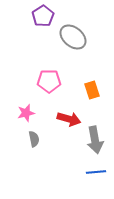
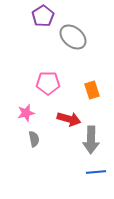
pink pentagon: moved 1 px left, 2 px down
gray arrow: moved 4 px left; rotated 12 degrees clockwise
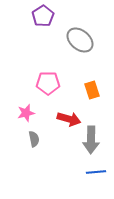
gray ellipse: moved 7 px right, 3 px down
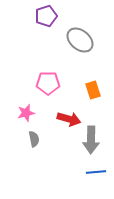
purple pentagon: moved 3 px right; rotated 15 degrees clockwise
orange rectangle: moved 1 px right
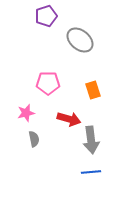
gray arrow: rotated 8 degrees counterclockwise
blue line: moved 5 px left
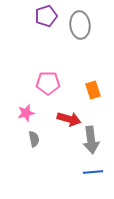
gray ellipse: moved 15 px up; rotated 44 degrees clockwise
blue line: moved 2 px right
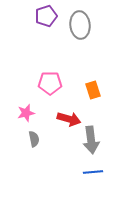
pink pentagon: moved 2 px right
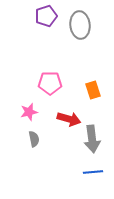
pink star: moved 3 px right, 1 px up
gray arrow: moved 1 px right, 1 px up
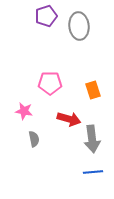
gray ellipse: moved 1 px left, 1 px down
pink star: moved 5 px left, 1 px up; rotated 24 degrees clockwise
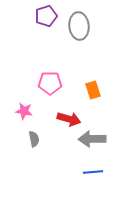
gray arrow: rotated 96 degrees clockwise
